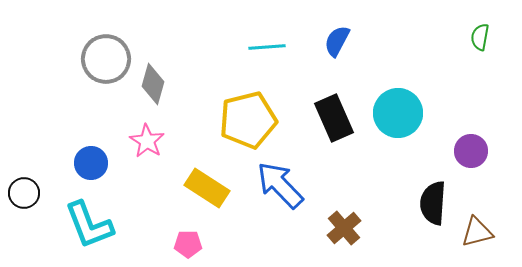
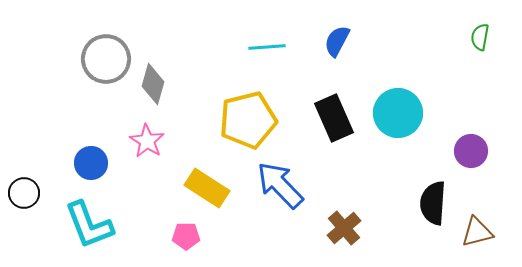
pink pentagon: moved 2 px left, 8 px up
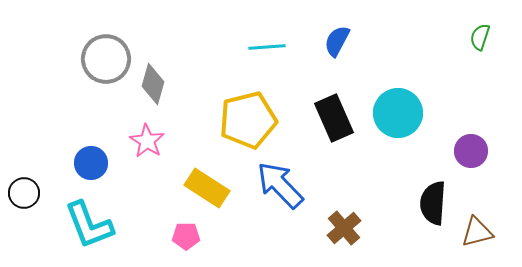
green semicircle: rotated 8 degrees clockwise
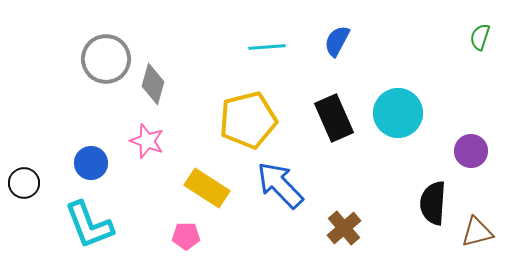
pink star: rotated 12 degrees counterclockwise
black circle: moved 10 px up
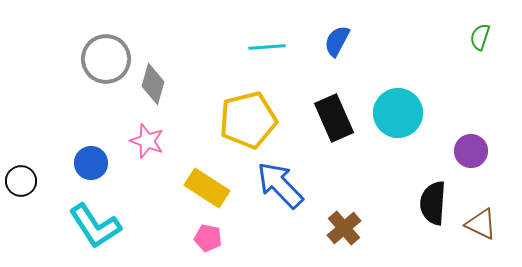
black circle: moved 3 px left, 2 px up
cyan L-shape: moved 6 px right, 1 px down; rotated 12 degrees counterclockwise
brown triangle: moved 4 px right, 8 px up; rotated 40 degrees clockwise
pink pentagon: moved 22 px right, 2 px down; rotated 12 degrees clockwise
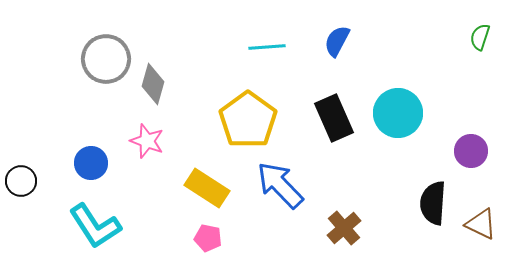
yellow pentagon: rotated 22 degrees counterclockwise
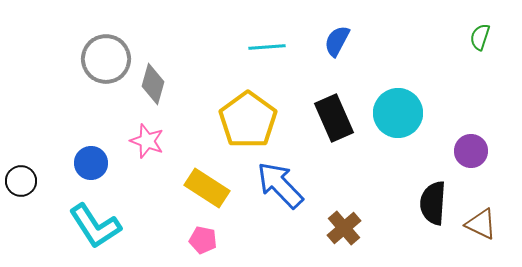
pink pentagon: moved 5 px left, 2 px down
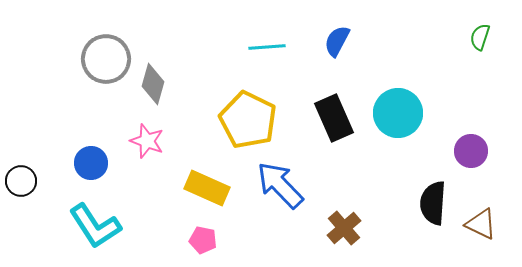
yellow pentagon: rotated 10 degrees counterclockwise
yellow rectangle: rotated 9 degrees counterclockwise
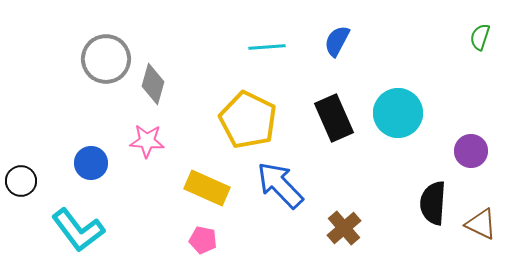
pink star: rotated 16 degrees counterclockwise
cyan L-shape: moved 17 px left, 4 px down; rotated 4 degrees counterclockwise
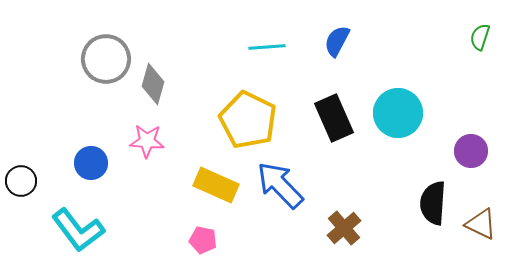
yellow rectangle: moved 9 px right, 3 px up
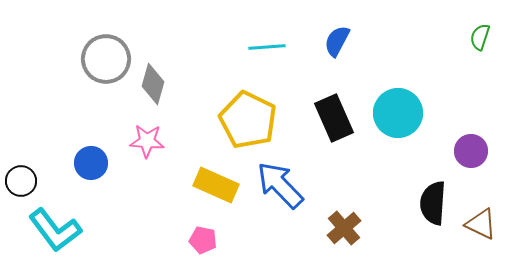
cyan L-shape: moved 23 px left
